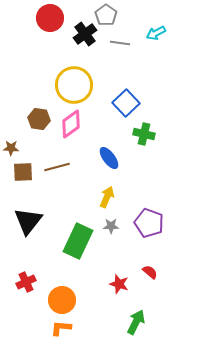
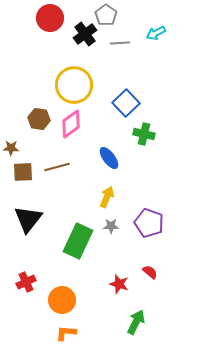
gray line: rotated 12 degrees counterclockwise
black triangle: moved 2 px up
orange L-shape: moved 5 px right, 5 px down
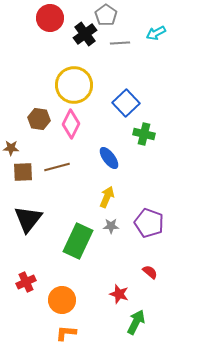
pink diamond: rotated 28 degrees counterclockwise
red star: moved 10 px down
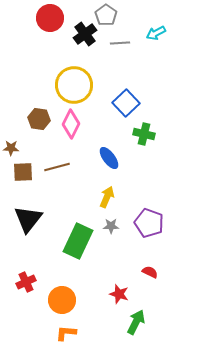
red semicircle: rotated 14 degrees counterclockwise
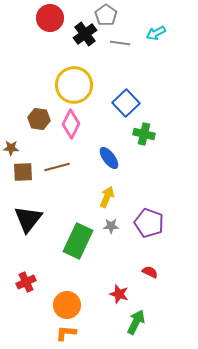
gray line: rotated 12 degrees clockwise
orange circle: moved 5 px right, 5 px down
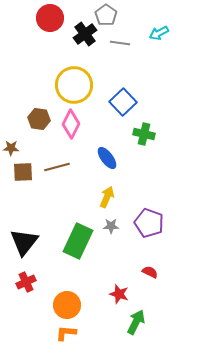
cyan arrow: moved 3 px right
blue square: moved 3 px left, 1 px up
blue ellipse: moved 2 px left
black triangle: moved 4 px left, 23 px down
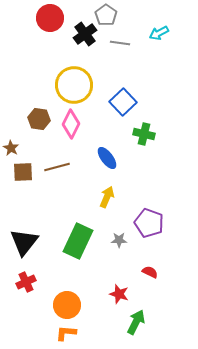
brown star: rotated 28 degrees clockwise
gray star: moved 8 px right, 14 px down
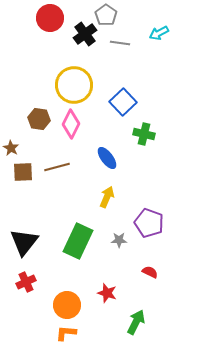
red star: moved 12 px left, 1 px up
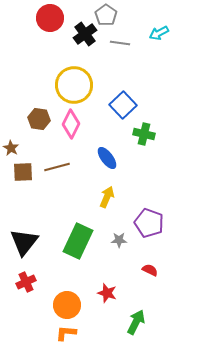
blue square: moved 3 px down
red semicircle: moved 2 px up
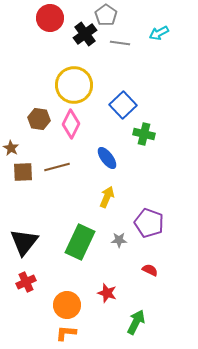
green rectangle: moved 2 px right, 1 px down
